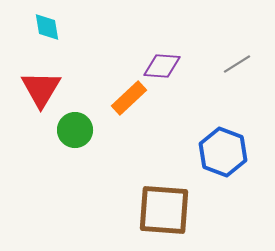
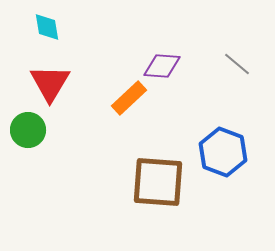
gray line: rotated 72 degrees clockwise
red triangle: moved 9 px right, 6 px up
green circle: moved 47 px left
brown square: moved 6 px left, 28 px up
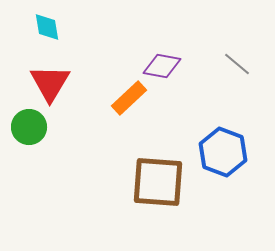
purple diamond: rotated 6 degrees clockwise
green circle: moved 1 px right, 3 px up
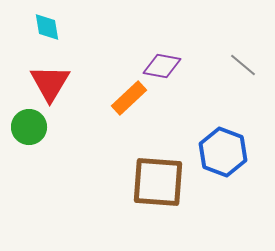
gray line: moved 6 px right, 1 px down
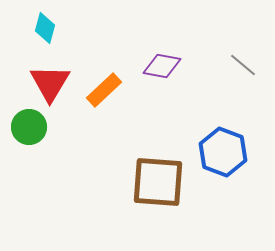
cyan diamond: moved 2 px left, 1 px down; rotated 24 degrees clockwise
orange rectangle: moved 25 px left, 8 px up
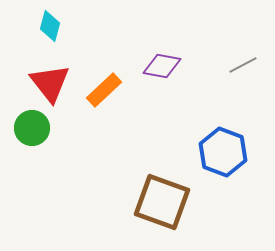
cyan diamond: moved 5 px right, 2 px up
gray line: rotated 68 degrees counterclockwise
red triangle: rotated 9 degrees counterclockwise
green circle: moved 3 px right, 1 px down
brown square: moved 4 px right, 20 px down; rotated 16 degrees clockwise
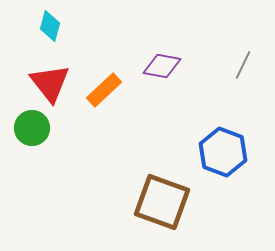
gray line: rotated 36 degrees counterclockwise
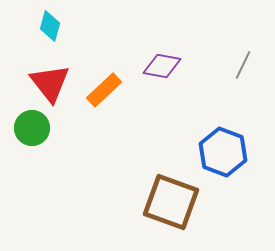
brown square: moved 9 px right
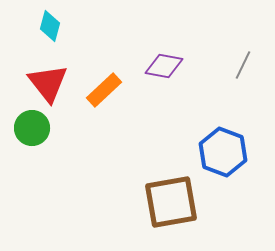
purple diamond: moved 2 px right
red triangle: moved 2 px left
brown square: rotated 30 degrees counterclockwise
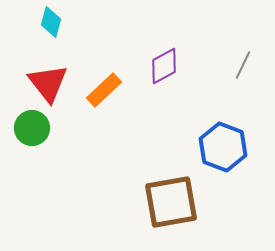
cyan diamond: moved 1 px right, 4 px up
purple diamond: rotated 39 degrees counterclockwise
blue hexagon: moved 5 px up
